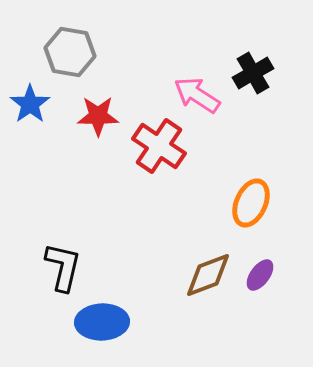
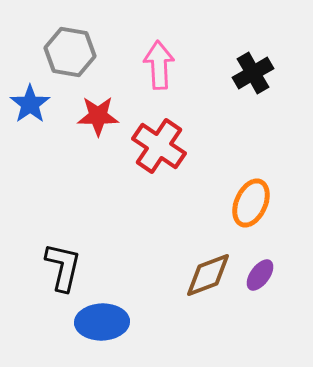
pink arrow: moved 38 px left, 30 px up; rotated 54 degrees clockwise
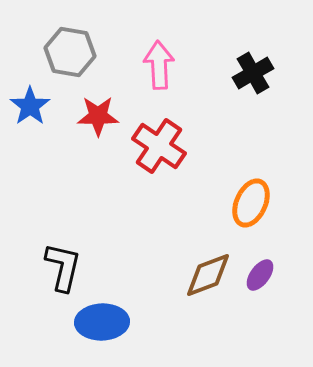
blue star: moved 2 px down
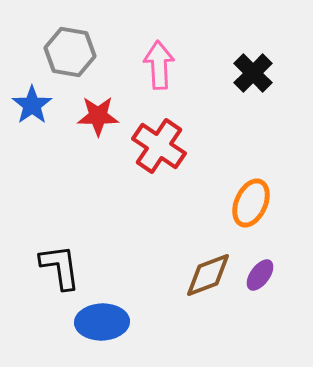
black cross: rotated 15 degrees counterclockwise
blue star: moved 2 px right, 1 px up
black L-shape: moved 3 px left; rotated 21 degrees counterclockwise
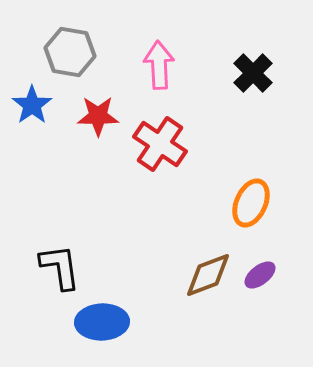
red cross: moved 1 px right, 2 px up
purple ellipse: rotated 16 degrees clockwise
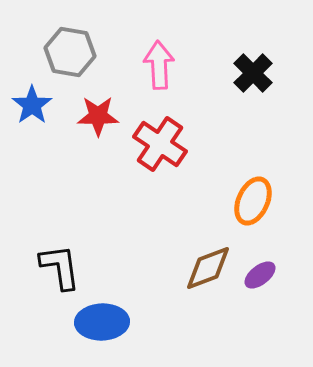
orange ellipse: moved 2 px right, 2 px up
brown diamond: moved 7 px up
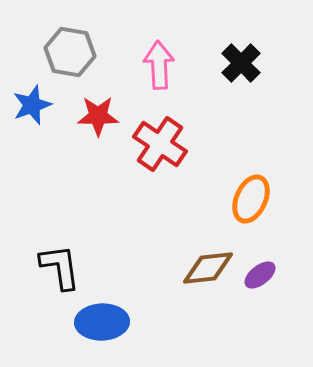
black cross: moved 12 px left, 10 px up
blue star: rotated 15 degrees clockwise
orange ellipse: moved 2 px left, 2 px up
brown diamond: rotated 14 degrees clockwise
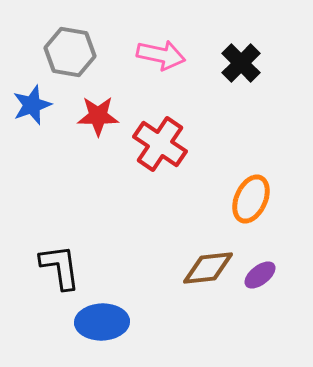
pink arrow: moved 2 px right, 10 px up; rotated 105 degrees clockwise
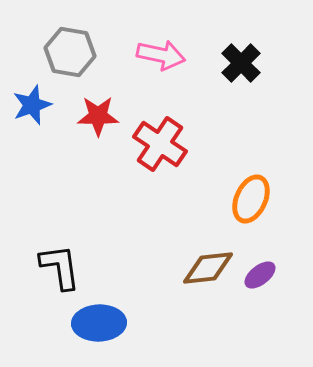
blue ellipse: moved 3 px left, 1 px down
